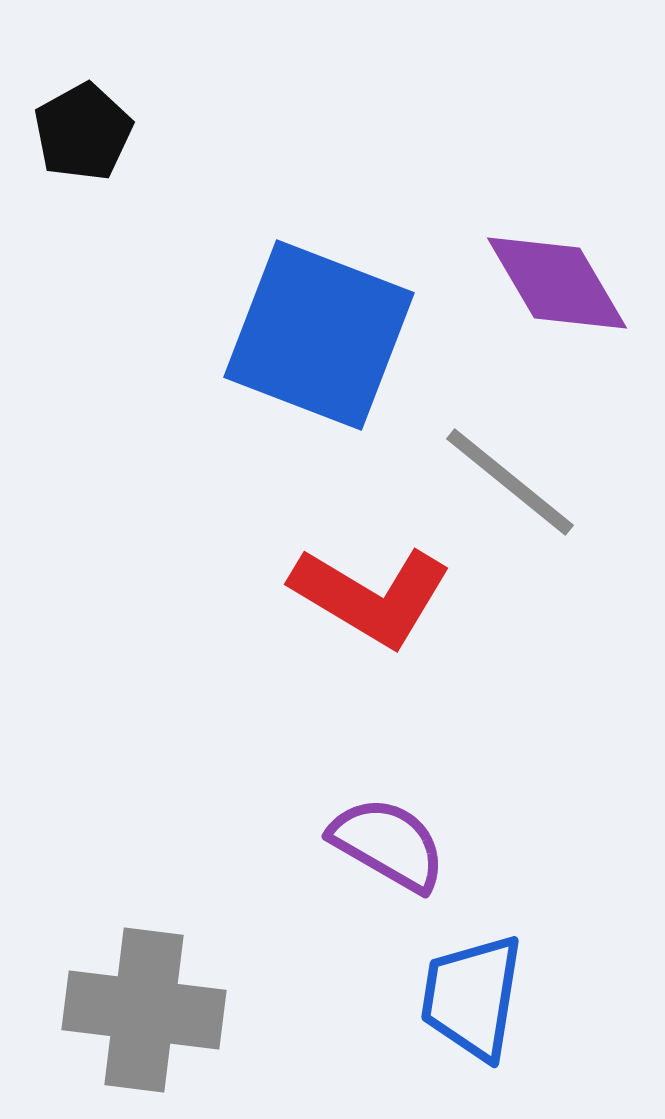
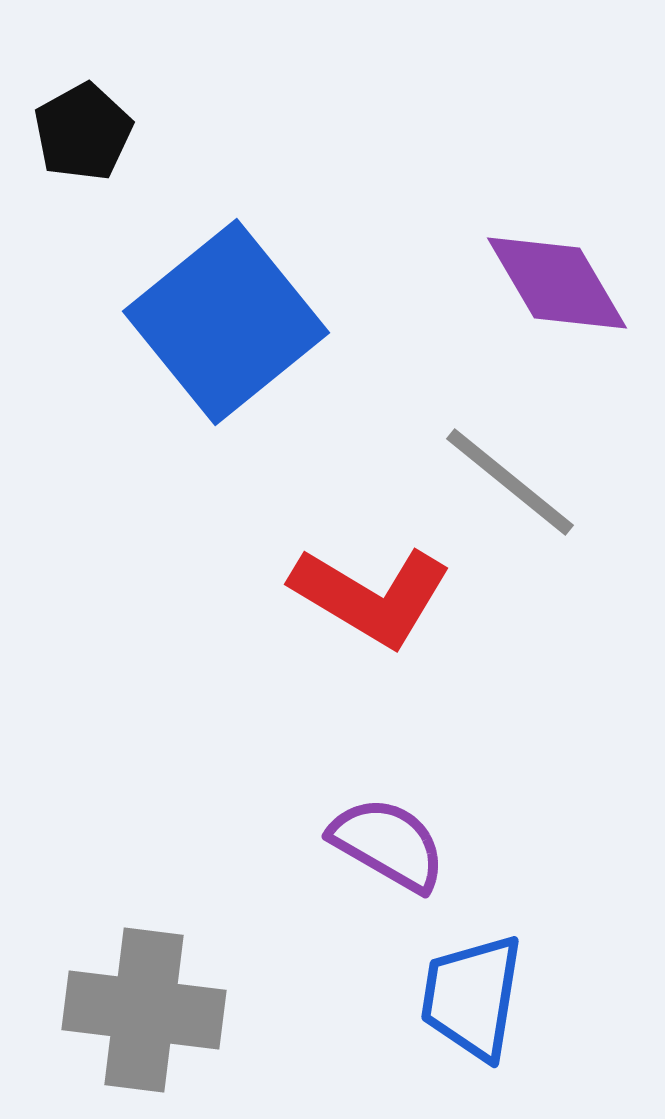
blue square: moved 93 px left, 13 px up; rotated 30 degrees clockwise
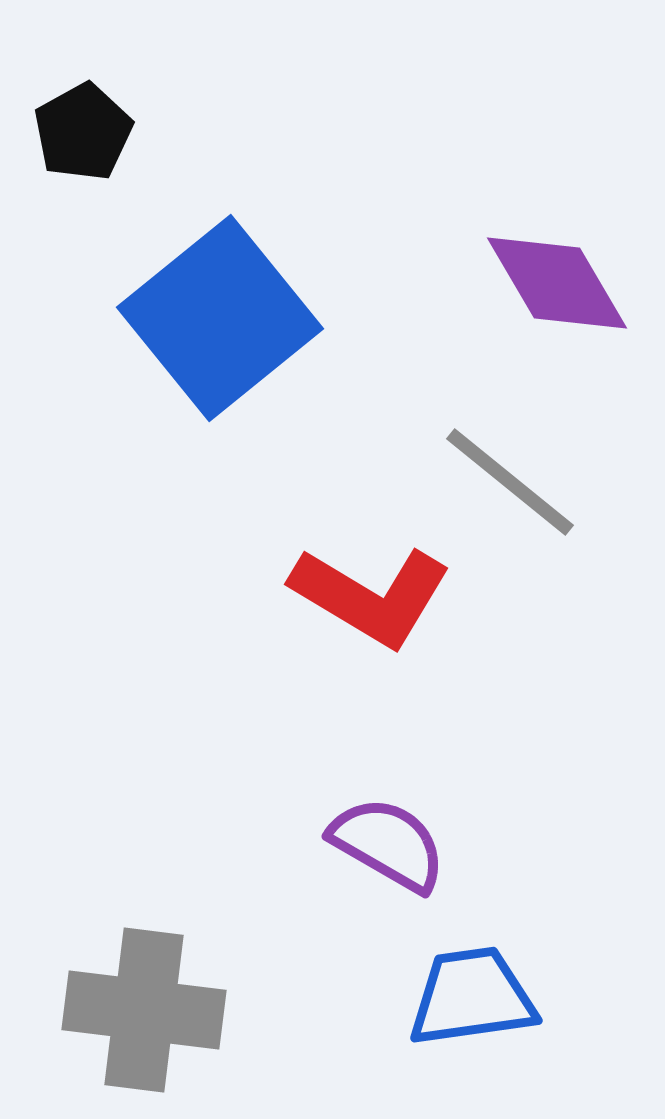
blue square: moved 6 px left, 4 px up
blue trapezoid: rotated 73 degrees clockwise
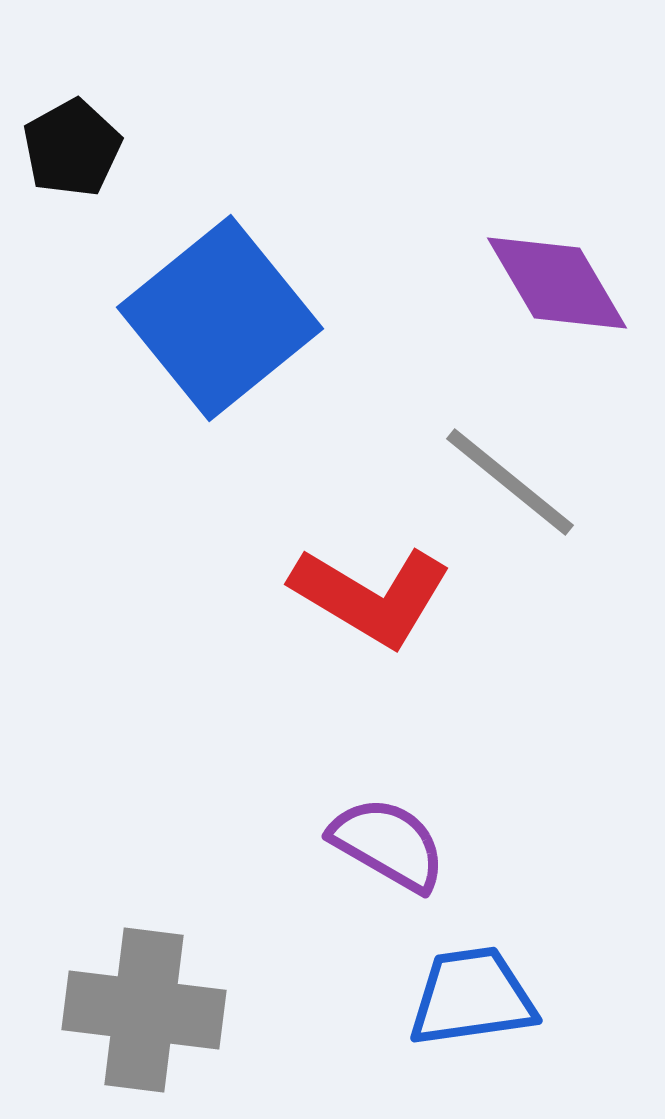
black pentagon: moved 11 px left, 16 px down
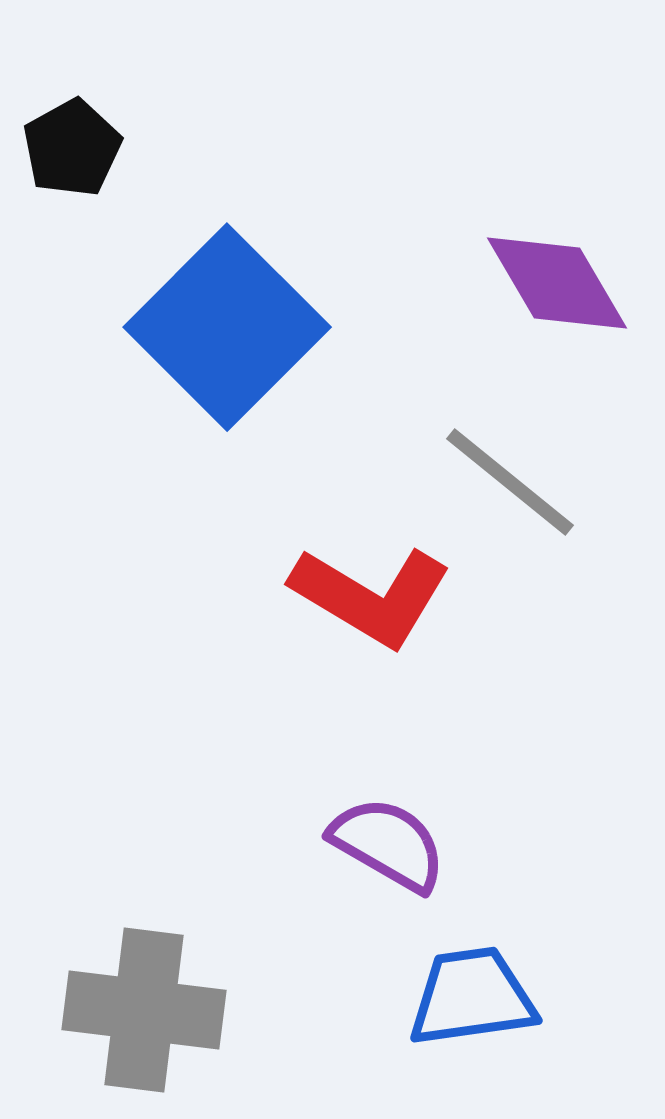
blue square: moved 7 px right, 9 px down; rotated 6 degrees counterclockwise
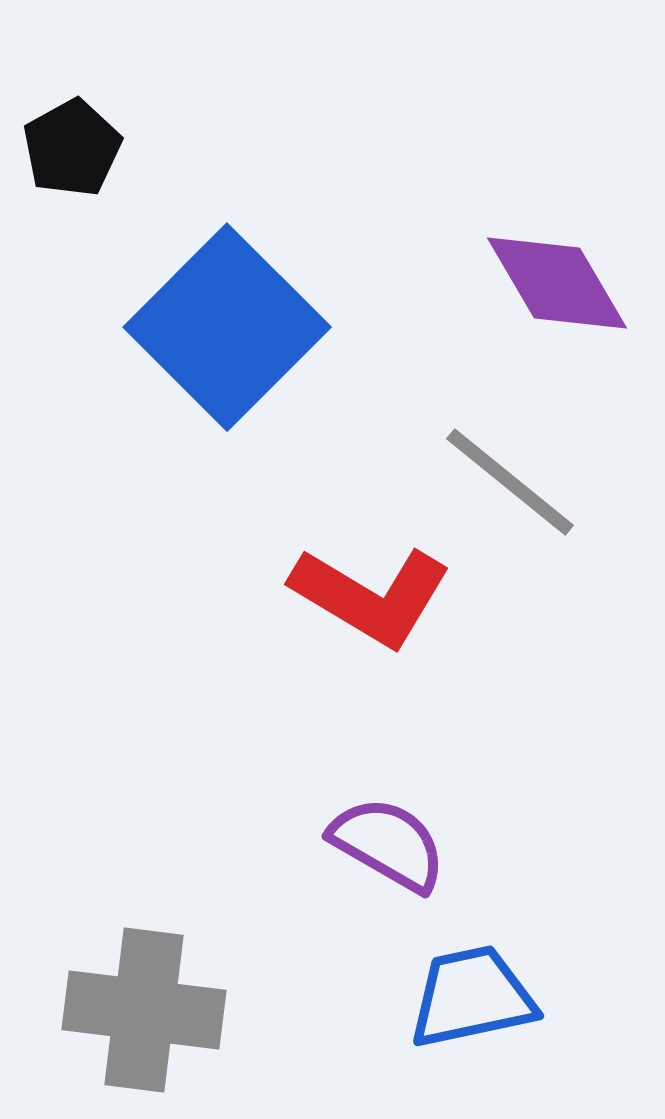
blue trapezoid: rotated 4 degrees counterclockwise
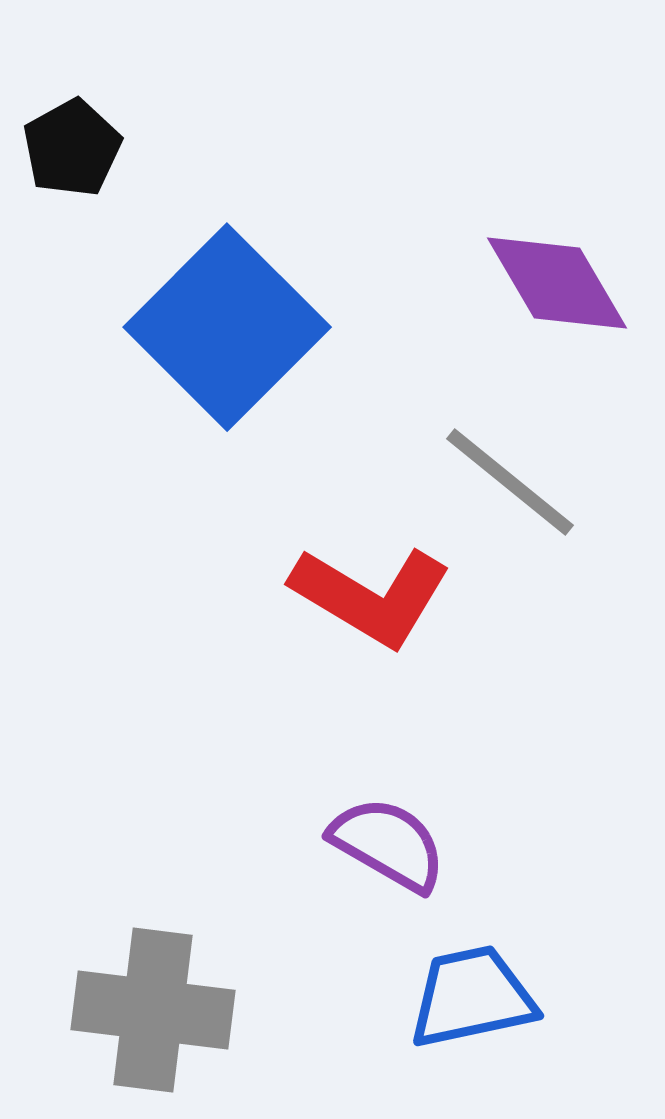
gray cross: moved 9 px right
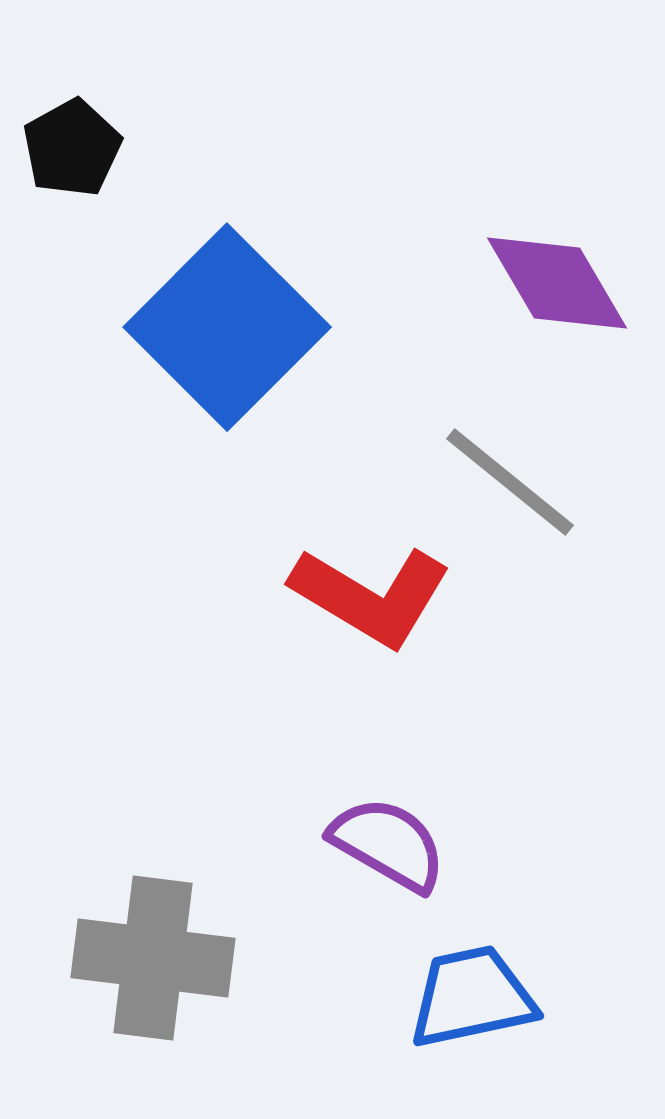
gray cross: moved 52 px up
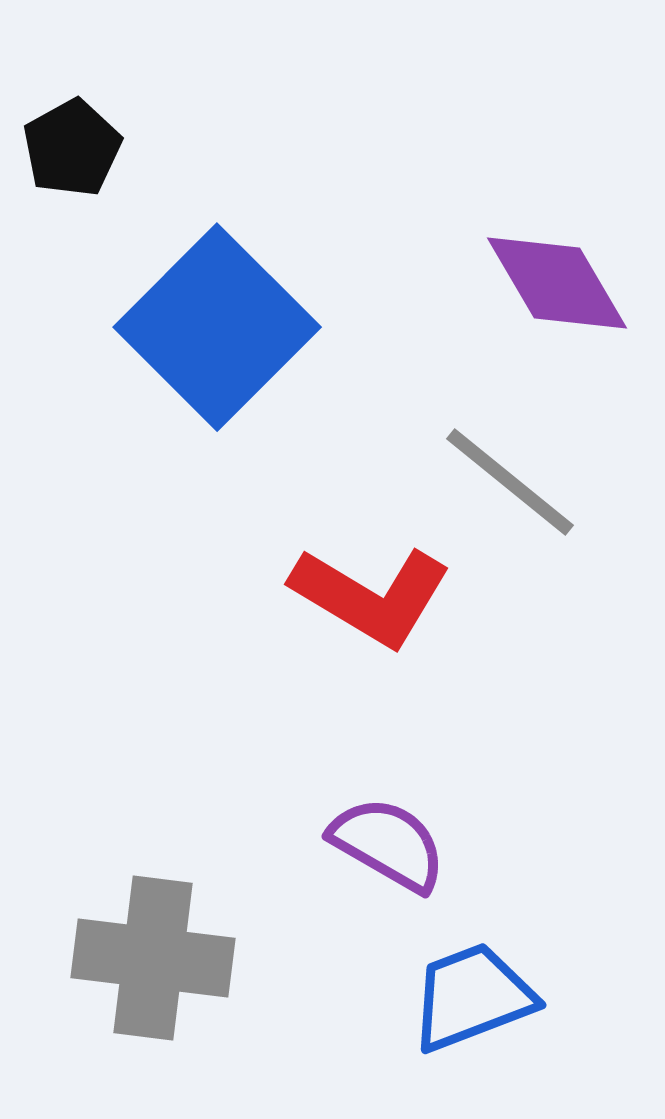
blue square: moved 10 px left
blue trapezoid: rotated 9 degrees counterclockwise
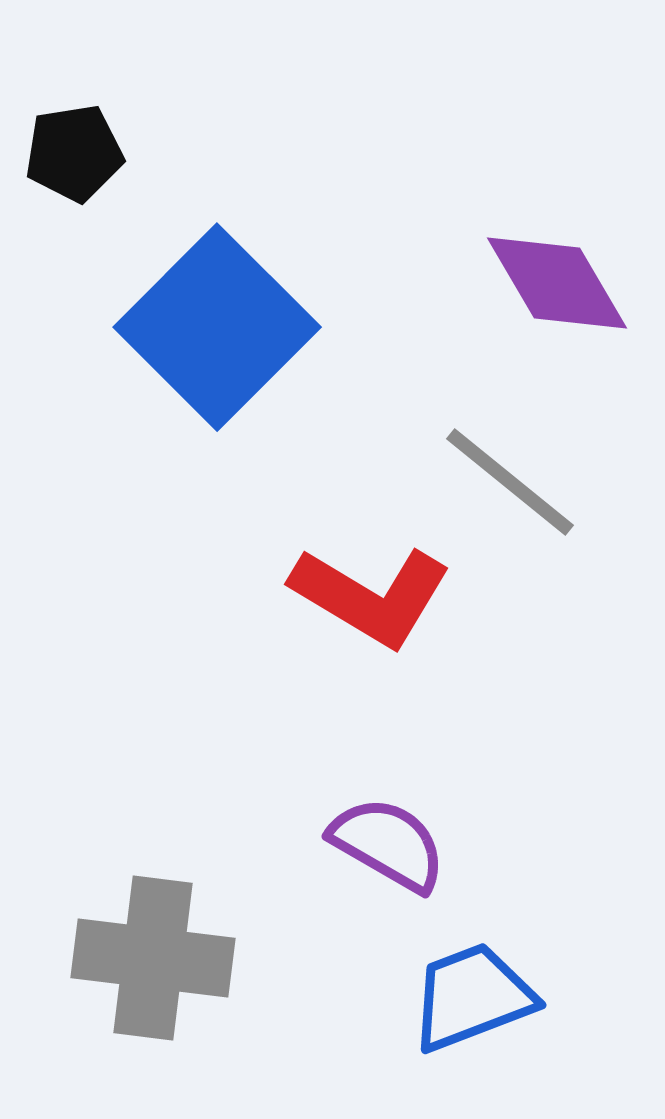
black pentagon: moved 2 px right, 5 px down; rotated 20 degrees clockwise
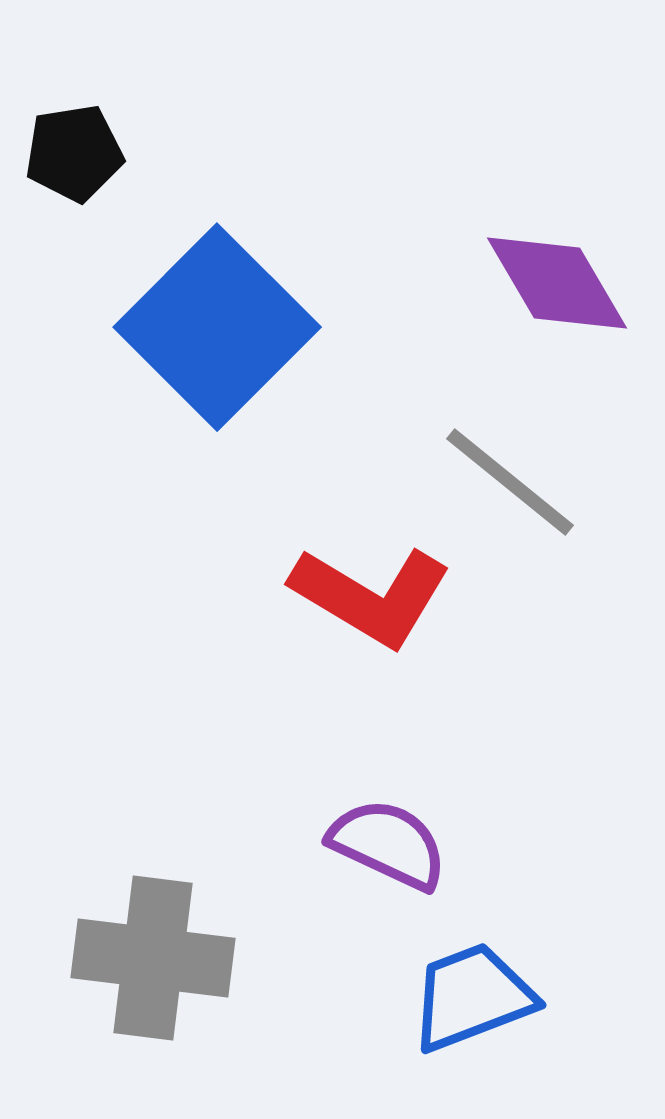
purple semicircle: rotated 5 degrees counterclockwise
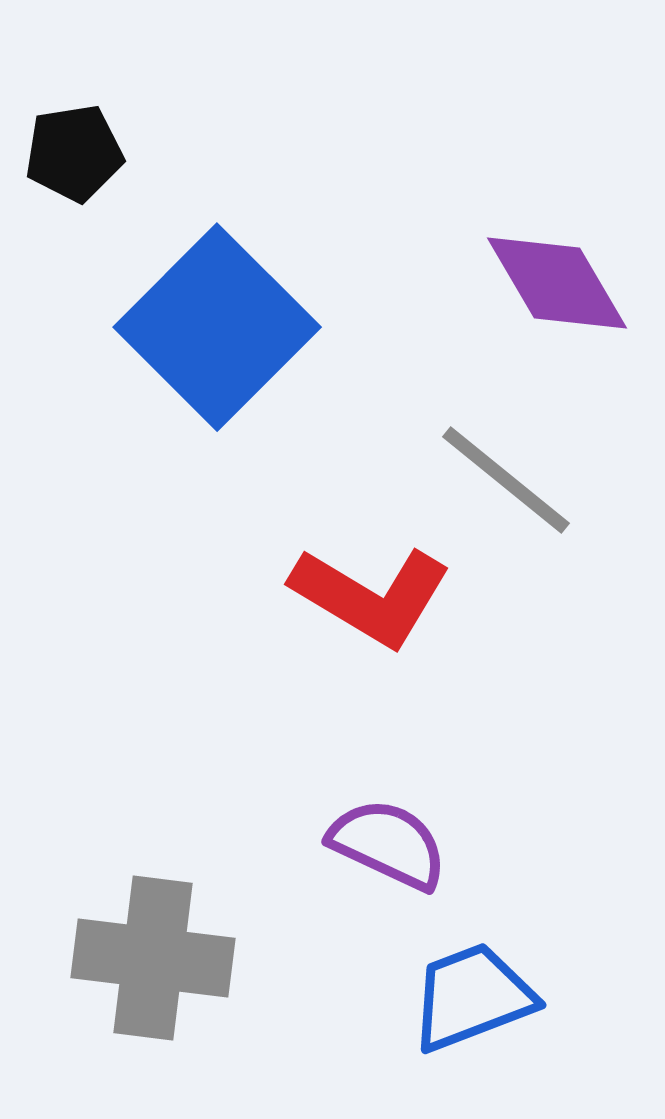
gray line: moved 4 px left, 2 px up
